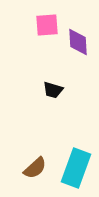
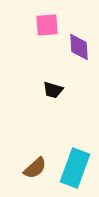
purple diamond: moved 1 px right, 5 px down
cyan rectangle: moved 1 px left
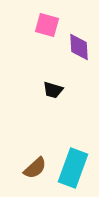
pink square: rotated 20 degrees clockwise
cyan rectangle: moved 2 px left
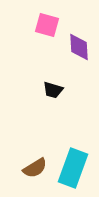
brown semicircle: rotated 10 degrees clockwise
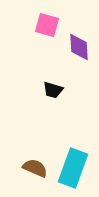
brown semicircle: rotated 125 degrees counterclockwise
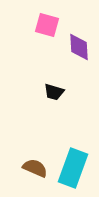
black trapezoid: moved 1 px right, 2 px down
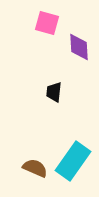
pink square: moved 2 px up
black trapezoid: rotated 80 degrees clockwise
cyan rectangle: moved 7 px up; rotated 15 degrees clockwise
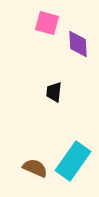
purple diamond: moved 1 px left, 3 px up
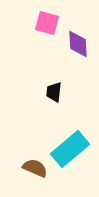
cyan rectangle: moved 3 px left, 12 px up; rotated 15 degrees clockwise
